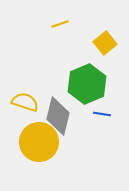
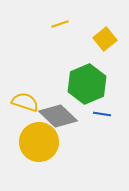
yellow square: moved 4 px up
gray diamond: rotated 60 degrees counterclockwise
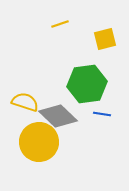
yellow square: rotated 25 degrees clockwise
green hexagon: rotated 15 degrees clockwise
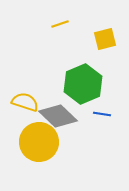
green hexagon: moved 4 px left; rotated 15 degrees counterclockwise
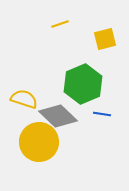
yellow semicircle: moved 1 px left, 3 px up
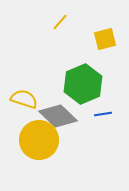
yellow line: moved 2 px up; rotated 30 degrees counterclockwise
blue line: moved 1 px right; rotated 18 degrees counterclockwise
yellow circle: moved 2 px up
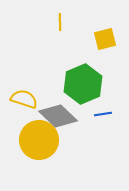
yellow line: rotated 42 degrees counterclockwise
